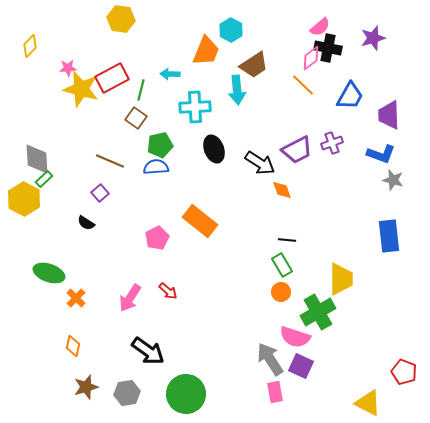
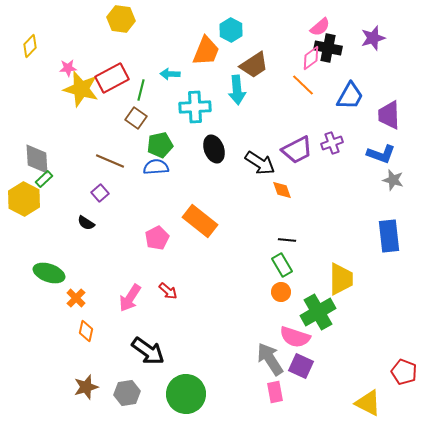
orange diamond at (73, 346): moved 13 px right, 15 px up
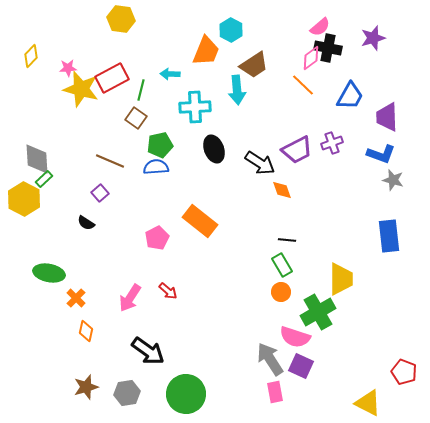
yellow diamond at (30, 46): moved 1 px right, 10 px down
purple trapezoid at (389, 115): moved 2 px left, 2 px down
green ellipse at (49, 273): rotated 8 degrees counterclockwise
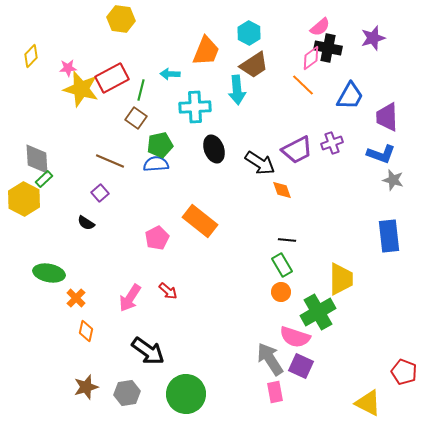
cyan hexagon at (231, 30): moved 18 px right, 3 px down
blue semicircle at (156, 167): moved 3 px up
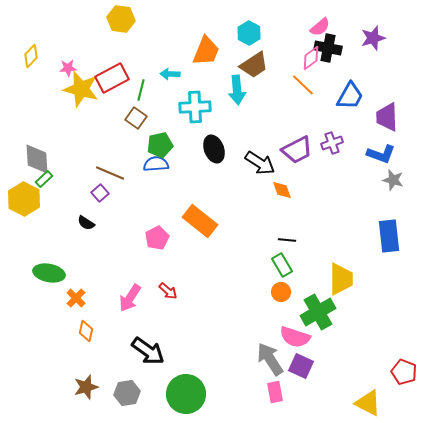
brown line at (110, 161): moved 12 px down
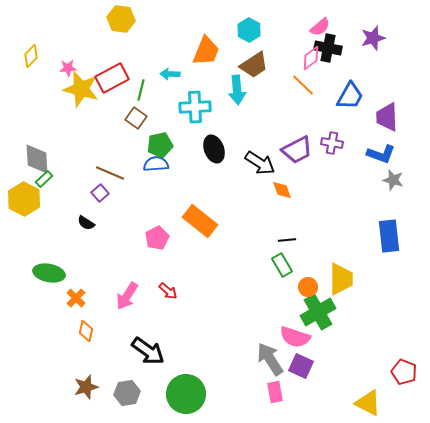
cyan hexagon at (249, 33): moved 3 px up
purple cross at (332, 143): rotated 30 degrees clockwise
black line at (287, 240): rotated 12 degrees counterclockwise
orange circle at (281, 292): moved 27 px right, 5 px up
pink arrow at (130, 298): moved 3 px left, 2 px up
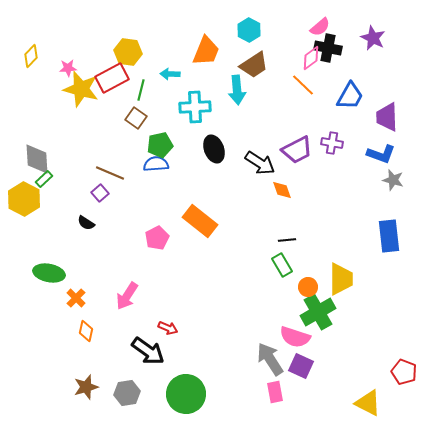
yellow hexagon at (121, 19): moved 7 px right, 33 px down
purple star at (373, 38): rotated 30 degrees counterclockwise
red arrow at (168, 291): moved 37 px down; rotated 18 degrees counterclockwise
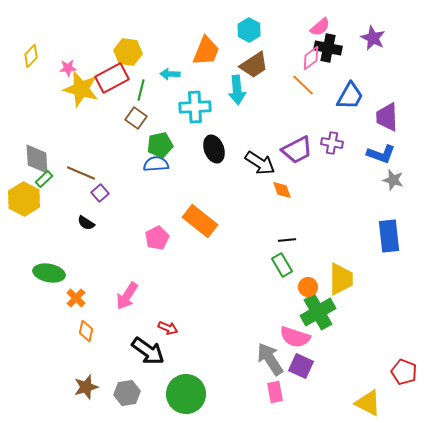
brown line at (110, 173): moved 29 px left
